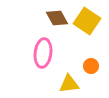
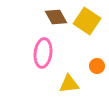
brown diamond: moved 1 px left, 1 px up
orange circle: moved 6 px right
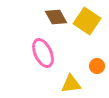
pink ellipse: rotated 32 degrees counterclockwise
yellow triangle: moved 2 px right
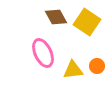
yellow square: moved 1 px down
yellow triangle: moved 2 px right, 14 px up
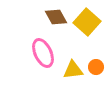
yellow square: rotated 8 degrees clockwise
orange circle: moved 1 px left, 1 px down
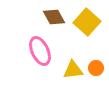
brown diamond: moved 2 px left
pink ellipse: moved 3 px left, 2 px up
orange circle: moved 1 px down
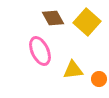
brown diamond: moved 1 px left, 1 px down
orange circle: moved 3 px right, 11 px down
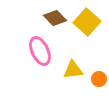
brown diamond: moved 2 px right; rotated 15 degrees counterclockwise
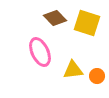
yellow square: moved 1 px down; rotated 24 degrees counterclockwise
pink ellipse: moved 1 px down
orange circle: moved 2 px left, 3 px up
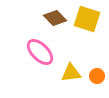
yellow square: moved 4 px up
pink ellipse: rotated 20 degrees counterclockwise
yellow triangle: moved 2 px left, 3 px down
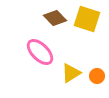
yellow triangle: rotated 25 degrees counterclockwise
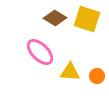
brown diamond: rotated 15 degrees counterclockwise
yellow triangle: moved 1 px left, 1 px up; rotated 35 degrees clockwise
